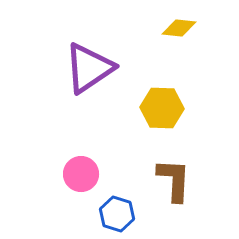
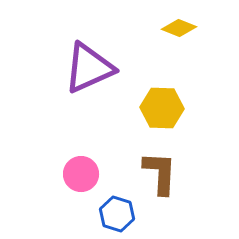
yellow diamond: rotated 16 degrees clockwise
purple triangle: rotated 10 degrees clockwise
brown L-shape: moved 14 px left, 7 px up
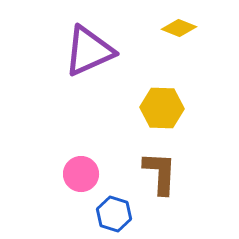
purple triangle: moved 17 px up
blue hexagon: moved 3 px left
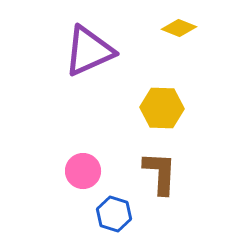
pink circle: moved 2 px right, 3 px up
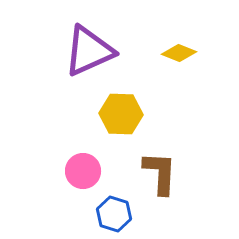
yellow diamond: moved 25 px down
yellow hexagon: moved 41 px left, 6 px down
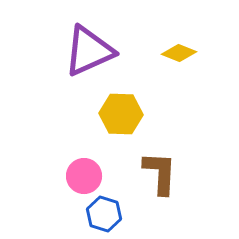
pink circle: moved 1 px right, 5 px down
blue hexagon: moved 10 px left
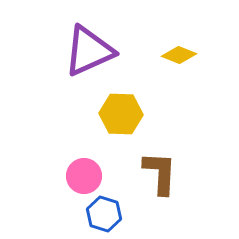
yellow diamond: moved 2 px down
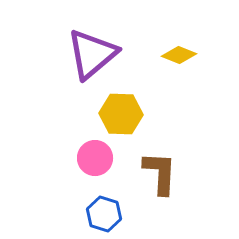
purple triangle: moved 3 px right, 3 px down; rotated 16 degrees counterclockwise
pink circle: moved 11 px right, 18 px up
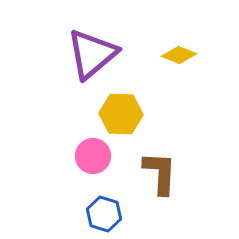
pink circle: moved 2 px left, 2 px up
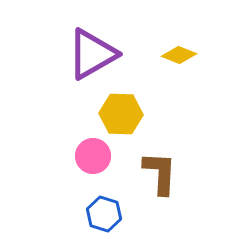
purple triangle: rotated 10 degrees clockwise
